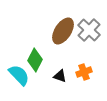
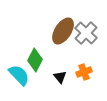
gray cross: moved 3 px left, 3 px down
black triangle: moved 1 px down; rotated 32 degrees clockwise
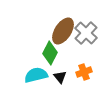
green diamond: moved 15 px right, 7 px up
cyan semicircle: moved 17 px right; rotated 60 degrees counterclockwise
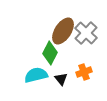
black triangle: moved 1 px right, 2 px down
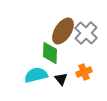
green diamond: rotated 25 degrees counterclockwise
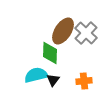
orange cross: moved 9 px down; rotated 14 degrees clockwise
black triangle: moved 8 px left, 1 px down; rotated 16 degrees clockwise
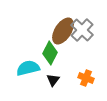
gray cross: moved 4 px left, 3 px up
green diamond: rotated 25 degrees clockwise
cyan semicircle: moved 8 px left, 7 px up
orange cross: moved 2 px right, 3 px up; rotated 28 degrees clockwise
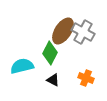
gray cross: moved 1 px right, 2 px down; rotated 15 degrees counterclockwise
cyan semicircle: moved 6 px left, 2 px up
black triangle: rotated 40 degrees counterclockwise
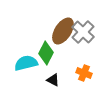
gray cross: rotated 15 degrees clockwise
green diamond: moved 4 px left
cyan semicircle: moved 4 px right, 3 px up
orange cross: moved 2 px left, 5 px up
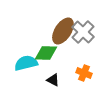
green diamond: rotated 65 degrees clockwise
